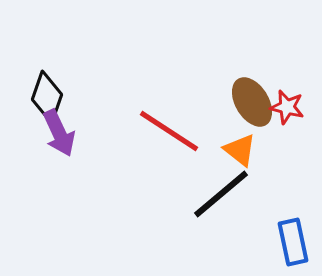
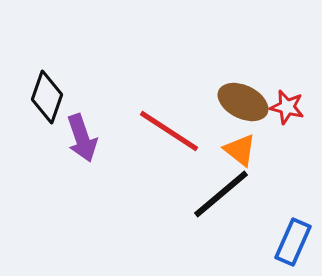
brown ellipse: moved 9 px left; rotated 33 degrees counterclockwise
purple arrow: moved 23 px right, 5 px down; rotated 6 degrees clockwise
blue rectangle: rotated 36 degrees clockwise
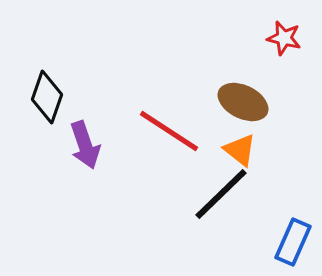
red star: moved 3 px left, 69 px up
purple arrow: moved 3 px right, 7 px down
black line: rotated 4 degrees counterclockwise
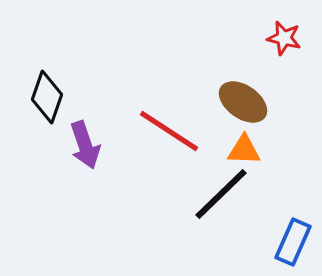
brown ellipse: rotated 9 degrees clockwise
orange triangle: moved 4 px right; rotated 36 degrees counterclockwise
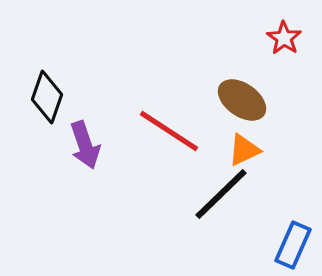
red star: rotated 20 degrees clockwise
brown ellipse: moved 1 px left, 2 px up
orange triangle: rotated 27 degrees counterclockwise
blue rectangle: moved 3 px down
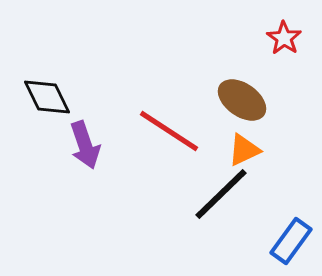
black diamond: rotated 45 degrees counterclockwise
blue rectangle: moved 2 px left, 4 px up; rotated 12 degrees clockwise
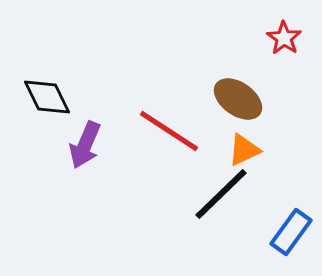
brown ellipse: moved 4 px left, 1 px up
purple arrow: rotated 42 degrees clockwise
blue rectangle: moved 9 px up
